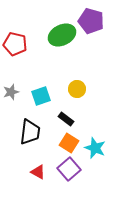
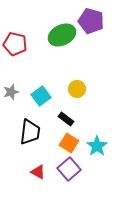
cyan square: rotated 18 degrees counterclockwise
cyan star: moved 2 px right, 2 px up; rotated 15 degrees clockwise
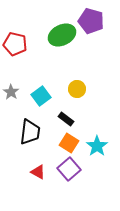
gray star: rotated 21 degrees counterclockwise
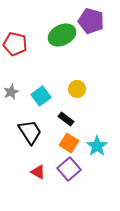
gray star: rotated 14 degrees clockwise
black trapezoid: rotated 40 degrees counterclockwise
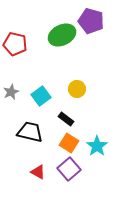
black trapezoid: rotated 44 degrees counterclockwise
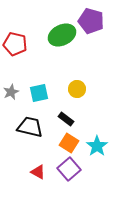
cyan square: moved 2 px left, 3 px up; rotated 24 degrees clockwise
black trapezoid: moved 5 px up
